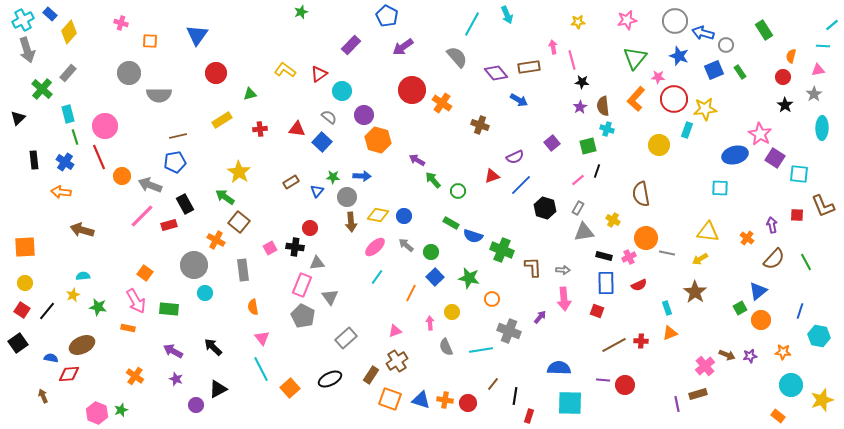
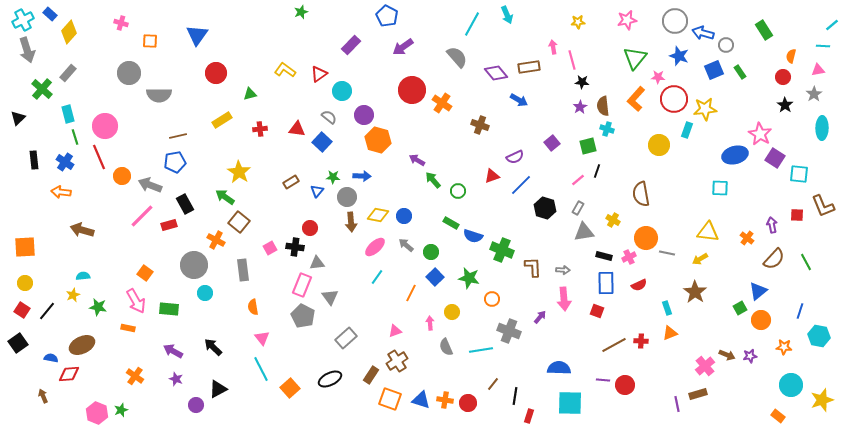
orange star at (783, 352): moved 1 px right, 5 px up
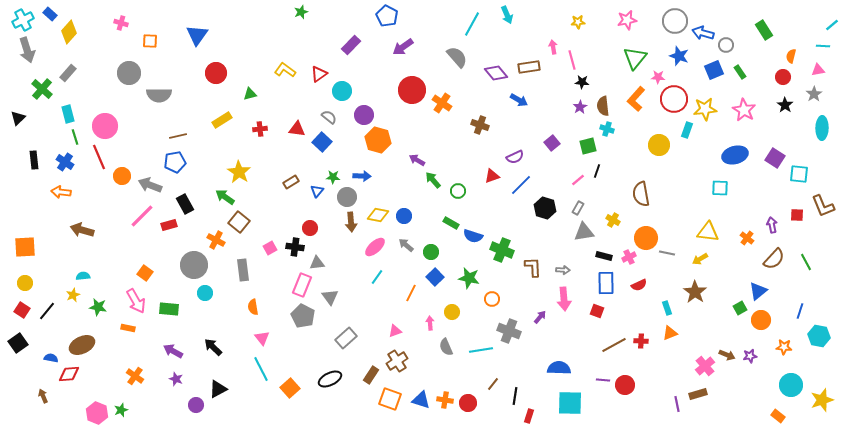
pink star at (760, 134): moved 16 px left, 24 px up
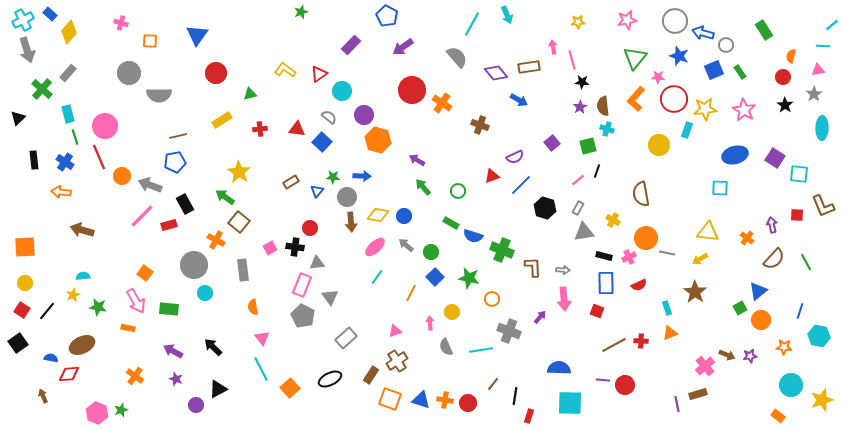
green arrow at (433, 180): moved 10 px left, 7 px down
